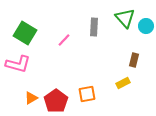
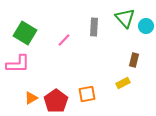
pink L-shape: rotated 15 degrees counterclockwise
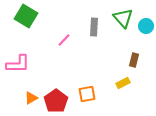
green triangle: moved 2 px left
green square: moved 1 px right, 17 px up
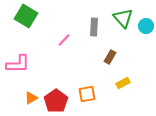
brown rectangle: moved 24 px left, 3 px up; rotated 16 degrees clockwise
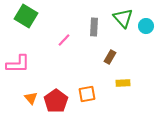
yellow rectangle: rotated 24 degrees clockwise
orange triangle: rotated 40 degrees counterclockwise
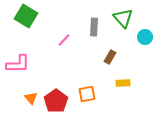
cyan circle: moved 1 px left, 11 px down
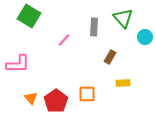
green square: moved 3 px right
orange square: rotated 12 degrees clockwise
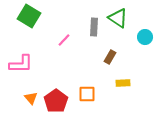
green triangle: moved 5 px left; rotated 15 degrees counterclockwise
pink L-shape: moved 3 px right
